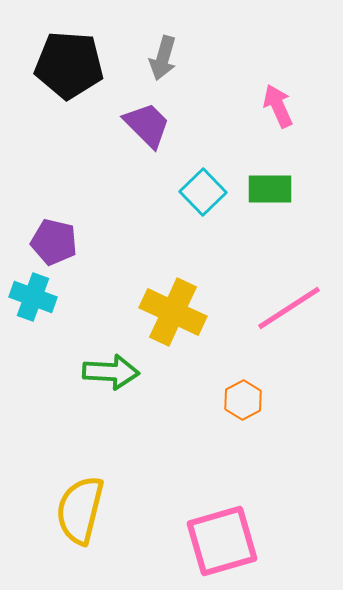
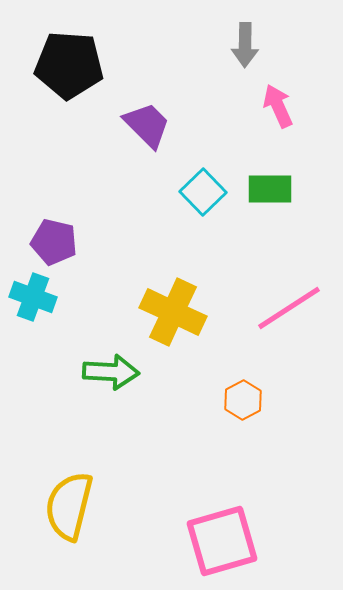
gray arrow: moved 82 px right, 13 px up; rotated 15 degrees counterclockwise
yellow semicircle: moved 11 px left, 4 px up
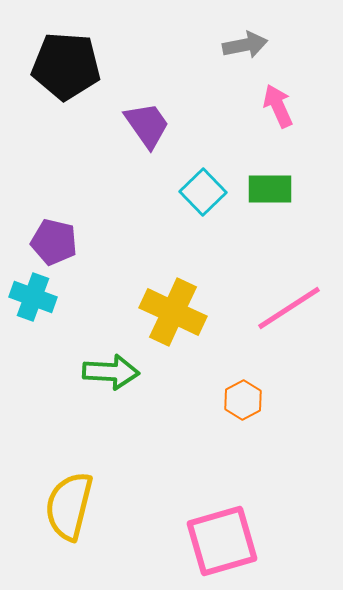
gray arrow: rotated 102 degrees counterclockwise
black pentagon: moved 3 px left, 1 px down
purple trapezoid: rotated 10 degrees clockwise
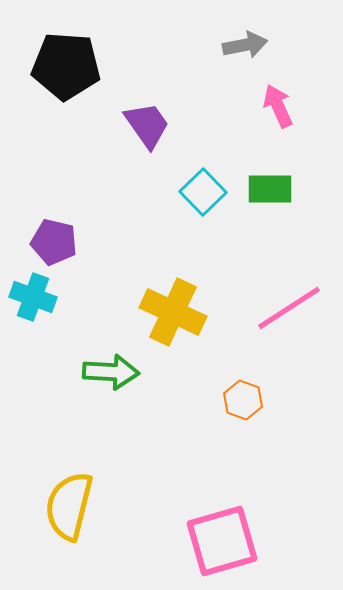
orange hexagon: rotated 12 degrees counterclockwise
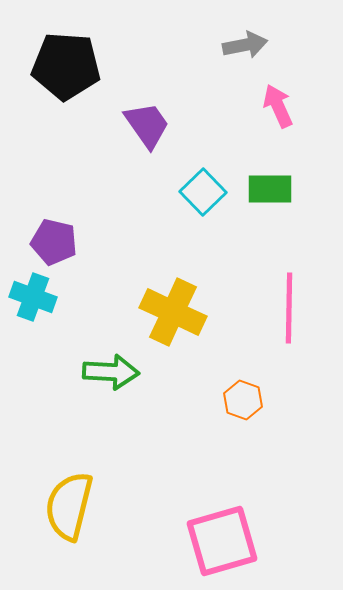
pink line: rotated 56 degrees counterclockwise
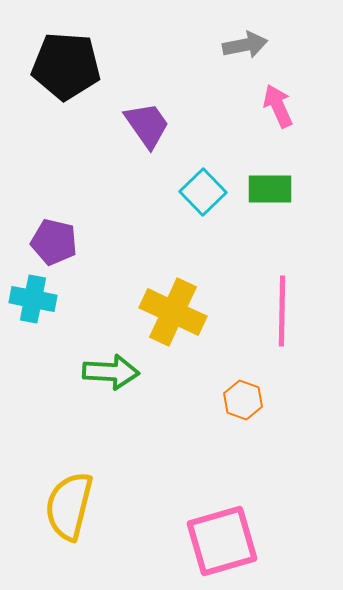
cyan cross: moved 2 px down; rotated 9 degrees counterclockwise
pink line: moved 7 px left, 3 px down
